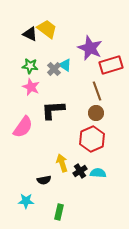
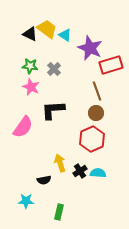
cyan triangle: moved 30 px up
yellow arrow: moved 2 px left
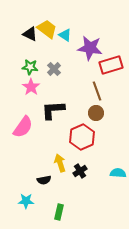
purple star: rotated 15 degrees counterclockwise
green star: moved 1 px down
pink star: rotated 12 degrees clockwise
red hexagon: moved 10 px left, 2 px up
cyan semicircle: moved 20 px right
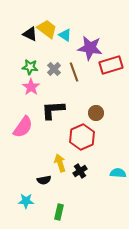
brown line: moved 23 px left, 19 px up
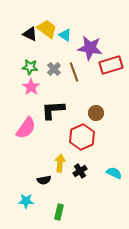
pink semicircle: moved 3 px right, 1 px down
yellow arrow: rotated 24 degrees clockwise
cyan semicircle: moved 4 px left; rotated 21 degrees clockwise
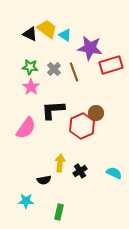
red hexagon: moved 11 px up
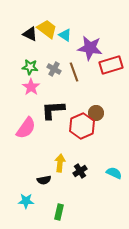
gray cross: rotated 16 degrees counterclockwise
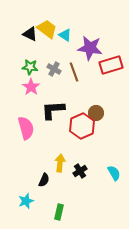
pink semicircle: rotated 50 degrees counterclockwise
cyan semicircle: rotated 35 degrees clockwise
black semicircle: rotated 56 degrees counterclockwise
cyan star: rotated 21 degrees counterclockwise
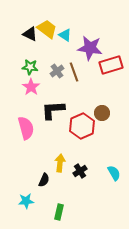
gray cross: moved 3 px right, 2 px down; rotated 24 degrees clockwise
brown circle: moved 6 px right
cyan star: rotated 14 degrees clockwise
